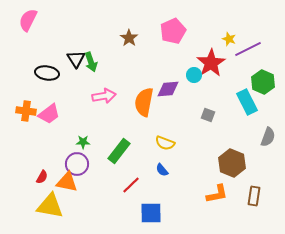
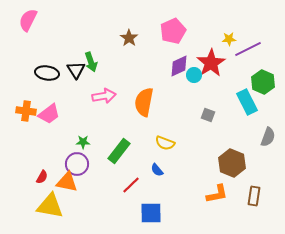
yellow star: rotated 24 degrees counterclockwise
black triangle: moved 11 px down
purple diamond: moved 11 px right, 23 px up; rotated 20 degrees counterclockwise
blue semicircle: moved 5 px left
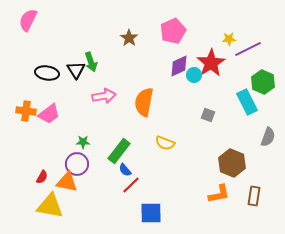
blue semicircle: moved 32 px left
orange L-shape: moved 2 px right
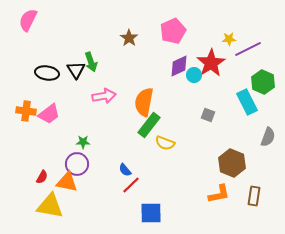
green rectangle: moved 30 px right, 26 px up
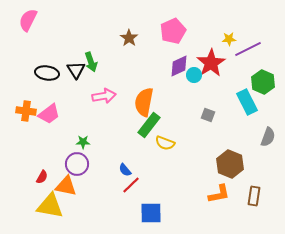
brown hexagon: moved 2 px left, 1 px down
orange triangle: moved 1 px left, 4 px down
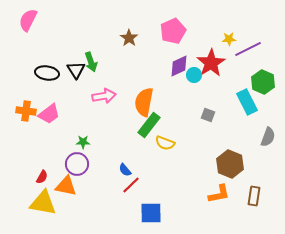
yellow triangle: moved 7 px left, 3 px up
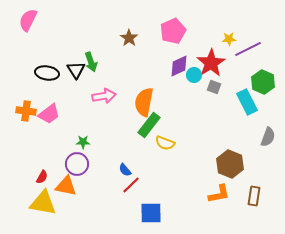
gray square: moved 6 px right, 28 px up
